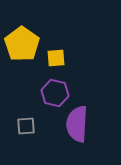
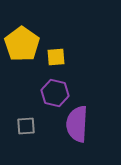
yellow square: moved 1 px up
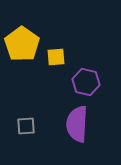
purple hexagon: moved 31 px right, 11 px up
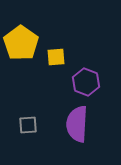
yellow pentagon: moved 1 px left, 1 px up
purple hexagon: rotated 8 degrees clockwise
gray square: moved 2 px right, 1 px up
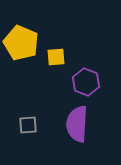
yellow pentagon: rotated 12 degrees counterclockwise
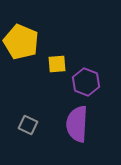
yellow pentagon: moved 1 px up
yellow square: moved 1 px right, 7 px down
gray square: rotated 30 degrees clockwise
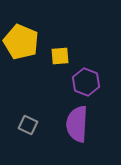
yellow square: moved 3 px right, 8 px up
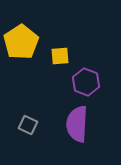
yellow pentagon: rotated 16 degrees clockwise
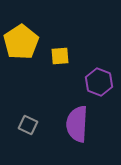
purple hexagon: moved 13 px right
